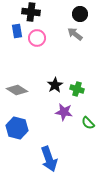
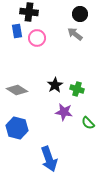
black cross: moved 2 px left
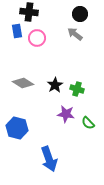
gray diamond: moved 6 px right, 7 px up
purple star: moved 2 px right, 2 px down
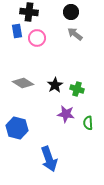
black circle: moved 9 px left, 2 px up
green semicircle: rotated 40 degrees clockwise
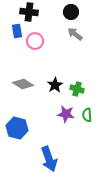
pink circle: moved 2 px left, 3 px down
gray diamond: moved 1 px down
green semicircle: moved 1 px left, 8 px up
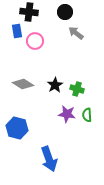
black circle: moved 6 px left
gray arrow: moved 1 px right, 1 px up
purple star: moved 1 px right
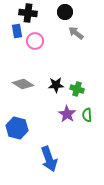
black cross: moved 1 px left, 1 px down
black star: moved 1 px right; rotated 28 degrees clockwise
purple star: rotated 24 degrees clockwise
